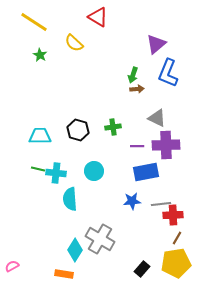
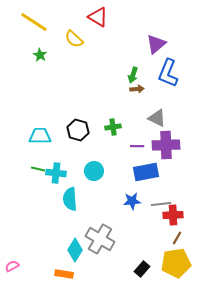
yellow semicircle: moved 4 px up
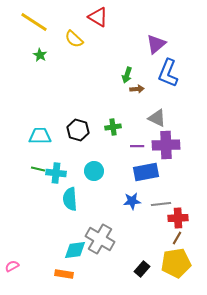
green arrow: moved 6 px left
red cross: moved 5 px right, 3 px down
cyan diamond: rotated 50 degrees clockwise
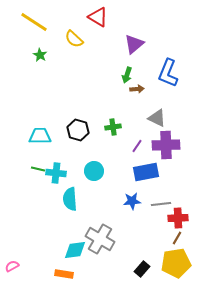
purple triangle: moved 22 px left
purple line: rotated 56 degrees counterclockwise
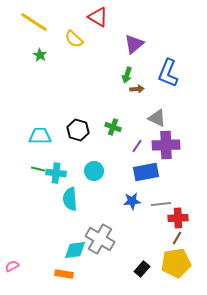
green cross: rotated 28 degrees clockwise
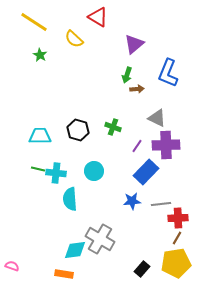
blue rectangle: rotated 35 degrees counterclockwise
pink semicircle: rotated 48 degrees clockwise
